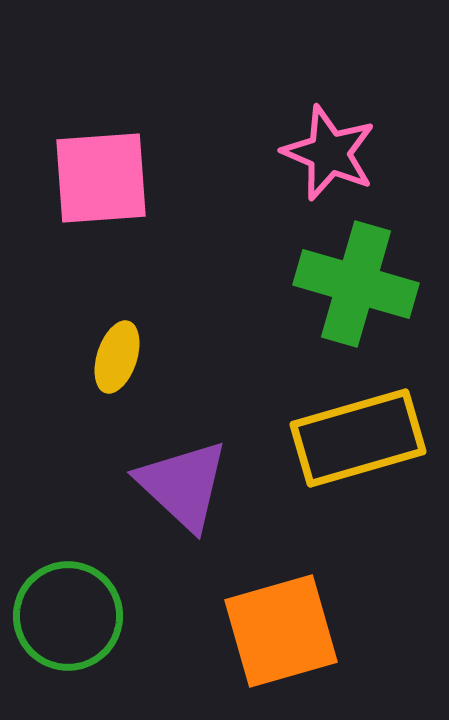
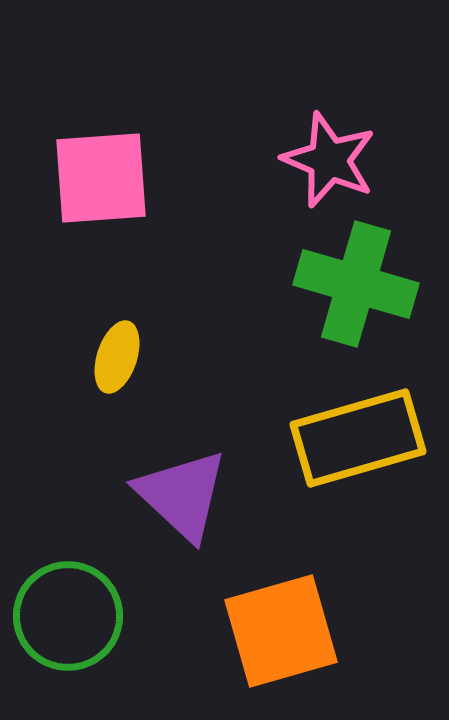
pink star: moved 7 px down
purple triangle: moved 1 px left, 10 px down
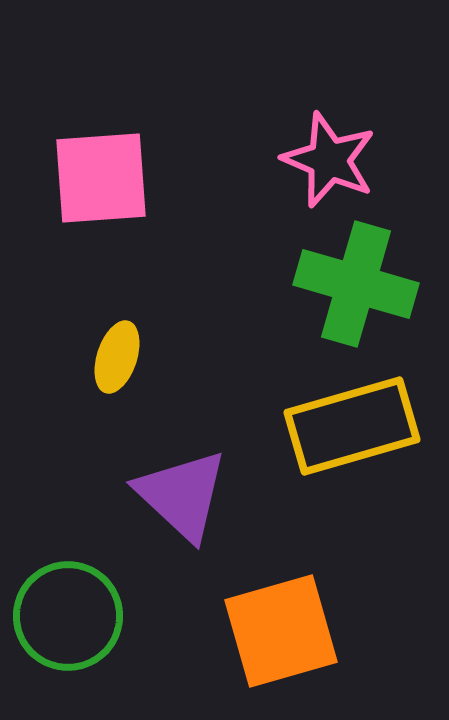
yellow rectangle: moved 6 px left, 12 px up
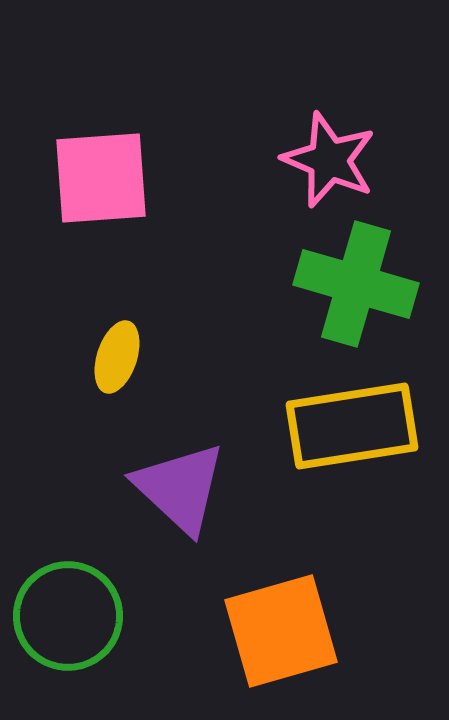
yellow rectangle: rotated 7 degrees clockwise
purple triangle: moved 2 px left, 7 px up
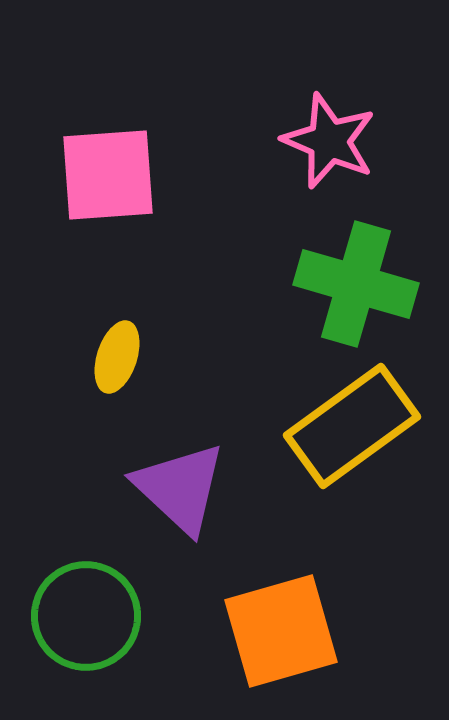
pink star: moved 19 px up
pink square: moved 7 px right, 3 px up
yellow rectangle: rotated 27 degrees counterclockwise
green circle: moved 18 px right
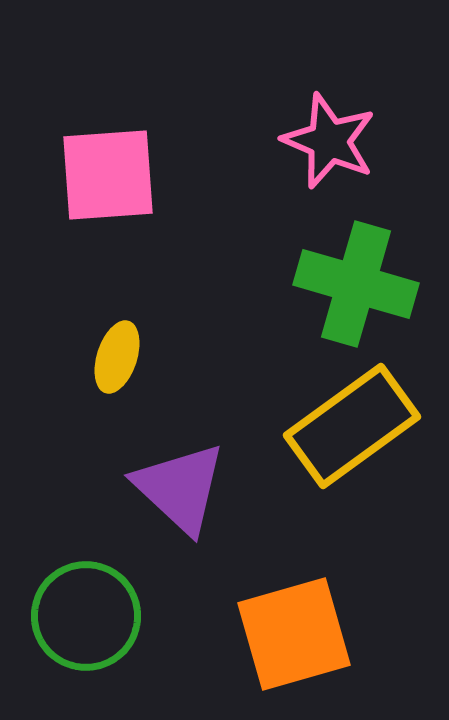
orange square: moved 13 px right, 3 px down
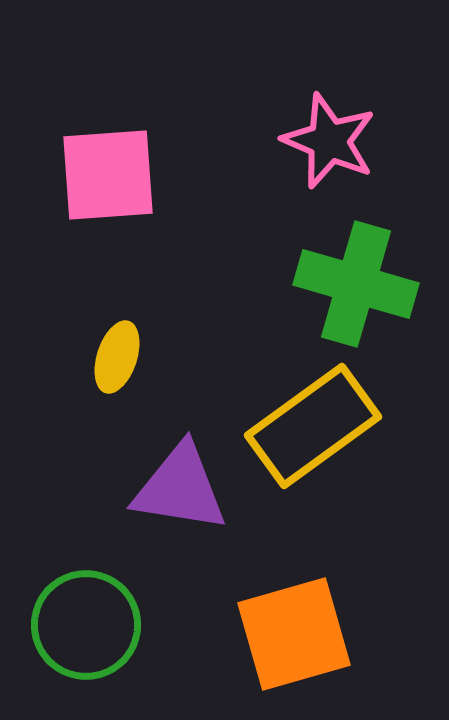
yellow rectangle: moved 39 px left
purple triangle: rotated 34 degrees counterclockwise
green circle: moved 9 px down
